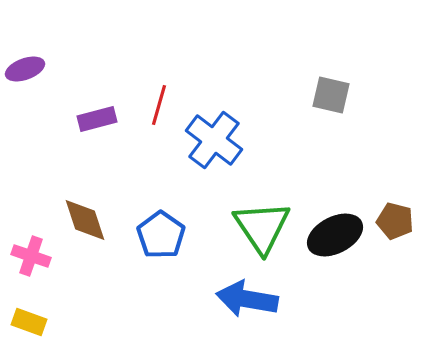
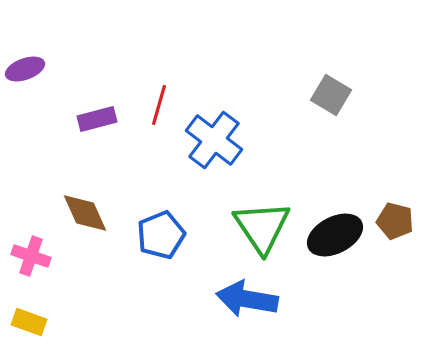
gray square: rotated 18 degrees clockwise
brown diamond: moved 7 px up; rotated 6 degrees counterclockwise
blue pentagon: rotated 15 degrees clockwise
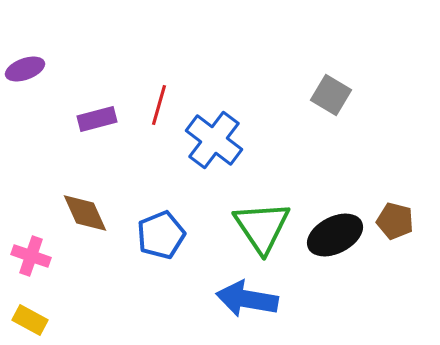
yellow rectangle: moved 1 px right, 2 px up; rotated 8 degrees clockwise
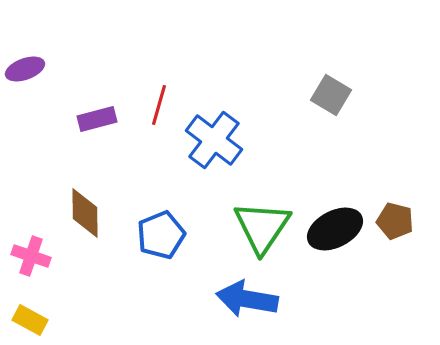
brown diamond: rotated 24 degrees clockwise
green triangle: rotated 8 degrees clockwise
black ellipse: moved 6 px up
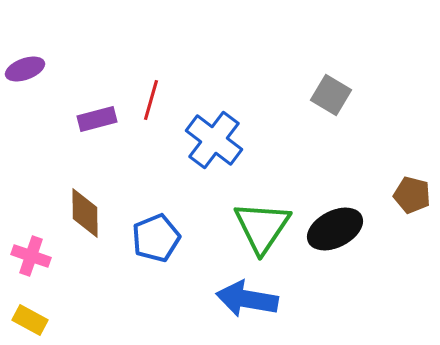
red line: moved 8 px left, 5 px up
brown pentagon: moved 17 px right, 26 px up
blue pentagon: moved 5 px left, 3 px down
